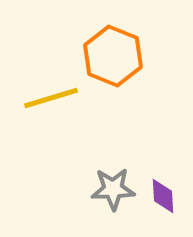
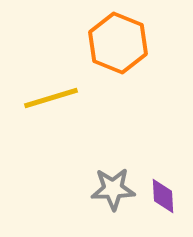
orange hexagon: moved 5 px right, 13 px up
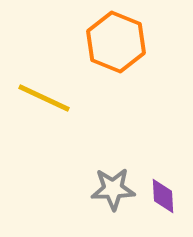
orange hexagon: moved 2 px left, 1 px up
yellow line: moved 7 px left; rotated 42 degrees clockwise
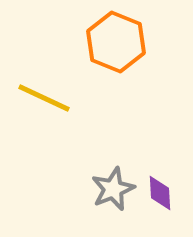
gray star: rotated 21 degrees counterclockwise
purple diamond: moved 3 px left, 3 px up
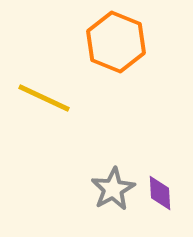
gray star: rotated 6 degrees counterclockwise
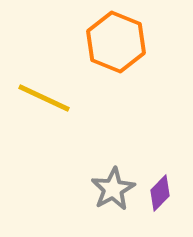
purple diamond: rotated 48 degrees clockwise
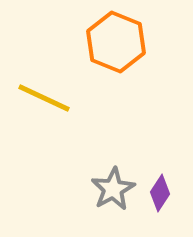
purple diamond: rotated 12 degrees counterclockwise
